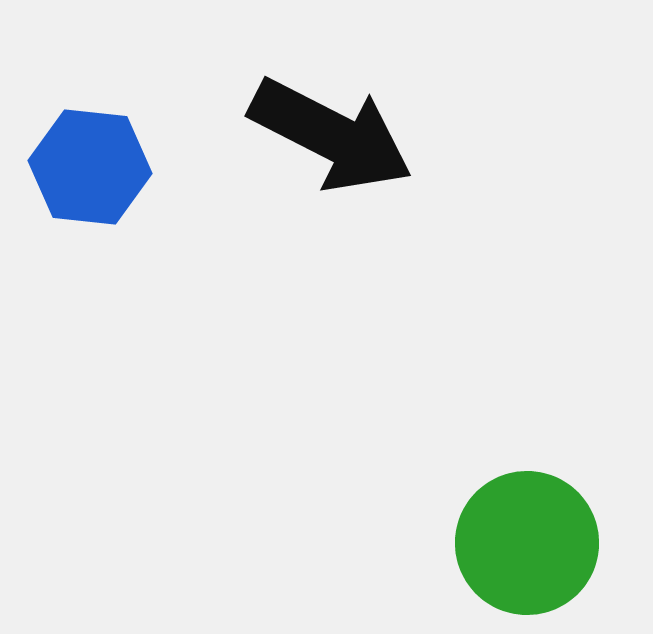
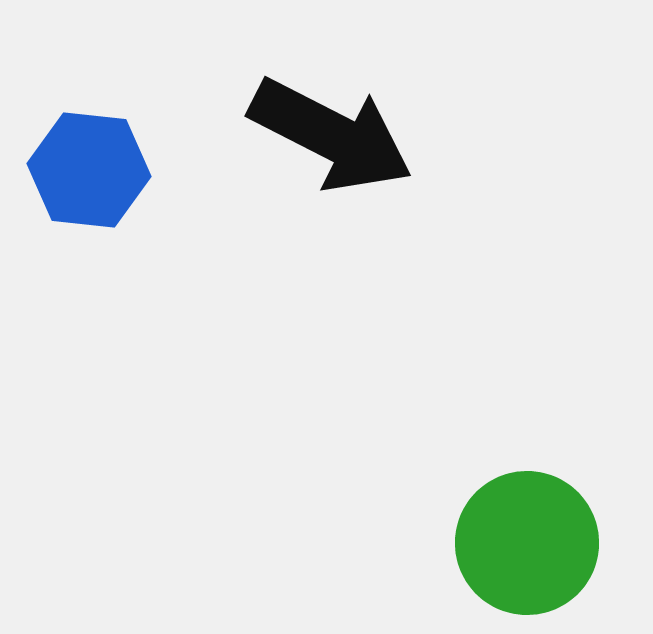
blue hexagon: moved 1 px left, 3 px down
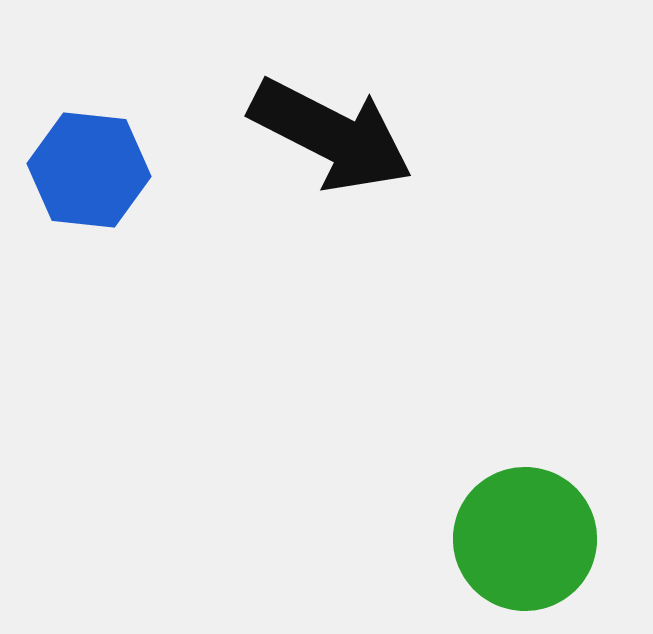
green circle: moved 2 px left, 4 px up
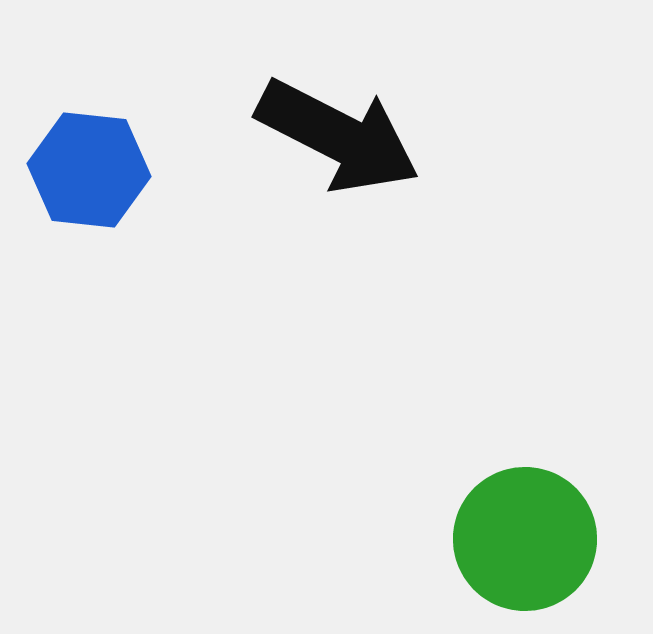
black arrow: moved 7 px right, 1 px down
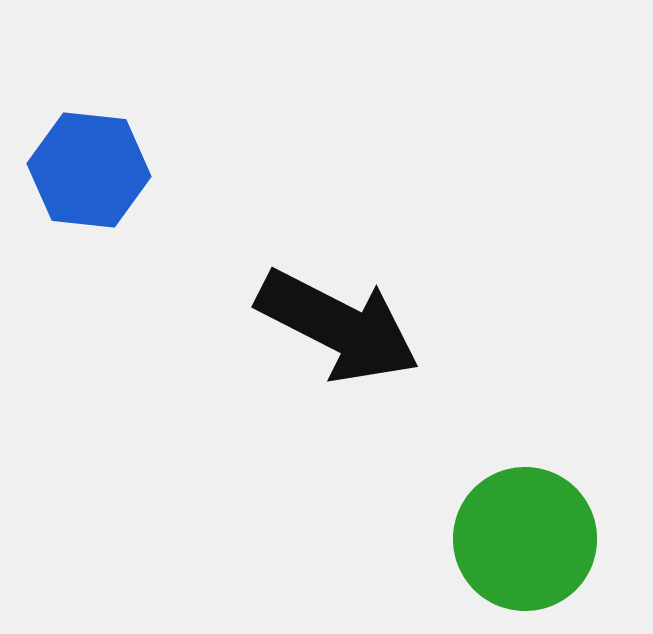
black arrow: moved 190 px down
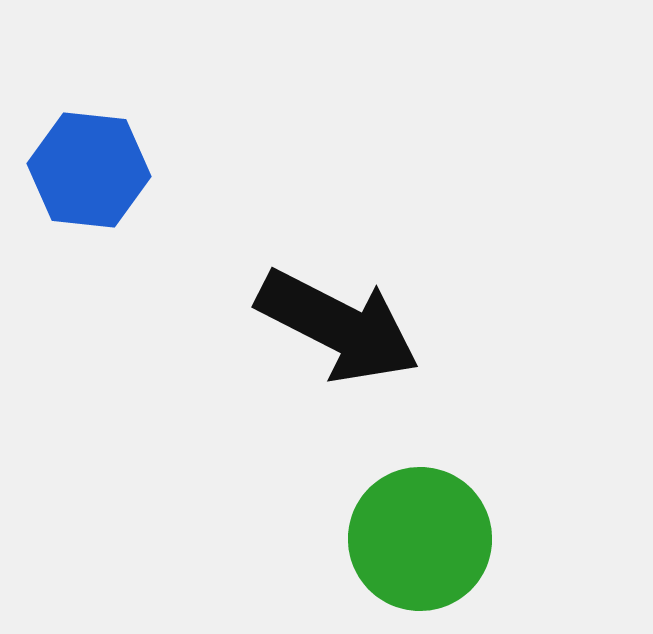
green circle: moved 105 px left
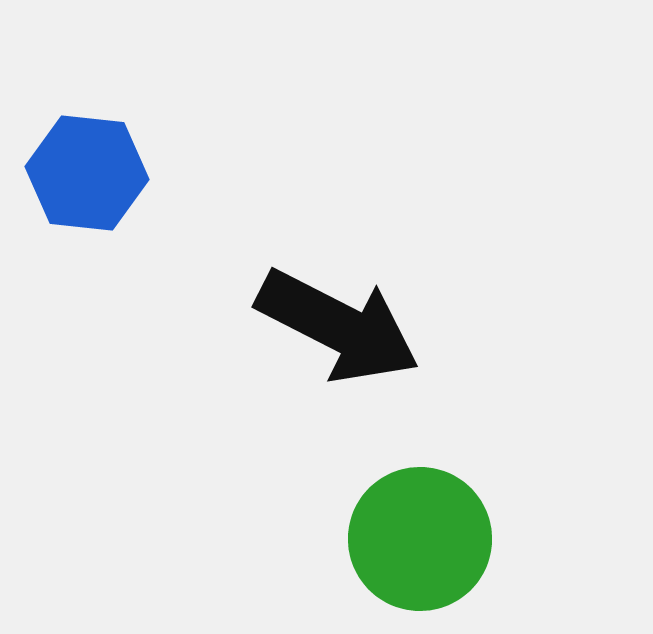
blue hexagon: moved 2 px left, 3 px down
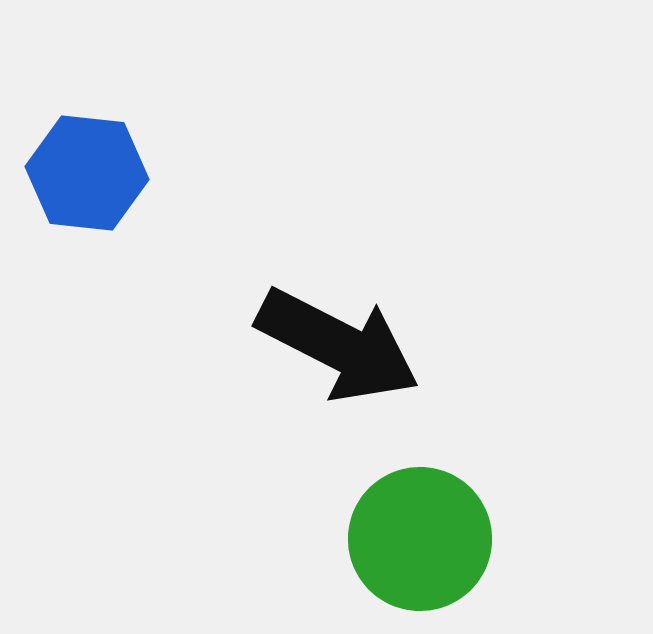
black arrow: moved 19 px down
